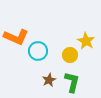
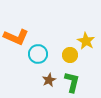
cyan circle: moved 3 px down
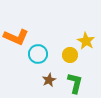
green L-shape: moved 3 px right, 1 px down
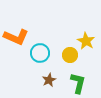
cyan circle: moved 2 px right, 1 px up
green L-shape: moved 3 px right
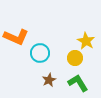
yellow circle: moved 5 px right, 3 px down
green L-shape: rotated 45 degrees counterclockwise
